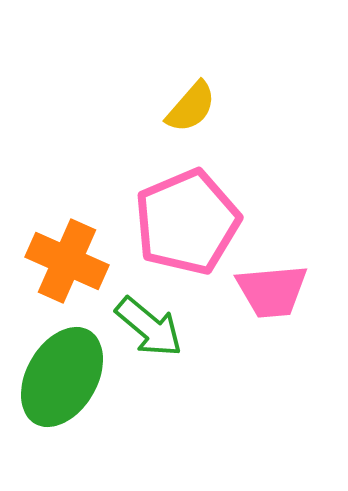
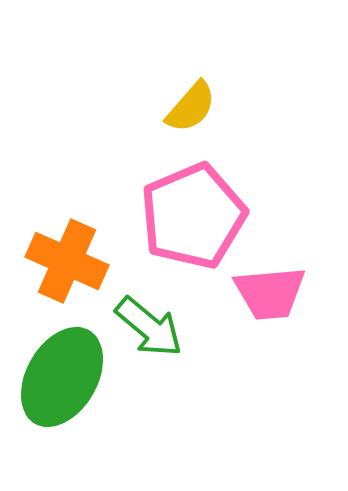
pink pentagon: moved 6 px right, 6 px up
pink trapezoid: moved 2 px left, 2 px down
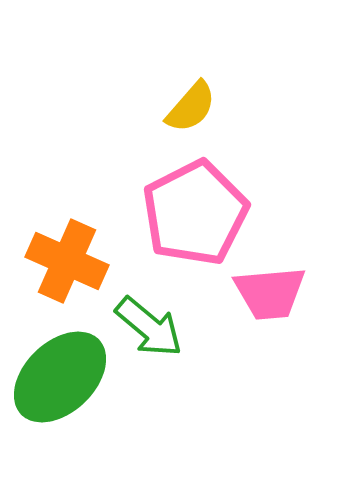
pink pentagon: moved 2 px right, 3 px up; rotated 4 degrees counterclockwise
green ellipse: moved 2 px left; rotated 16 degrees clockwise
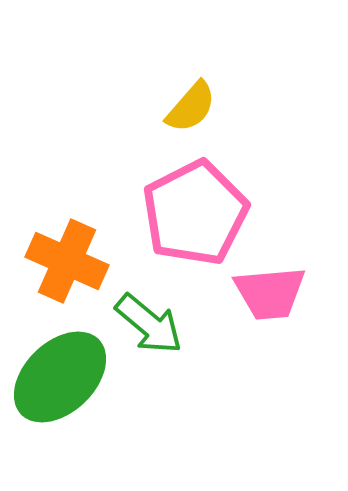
green arrow: moved 3 px up
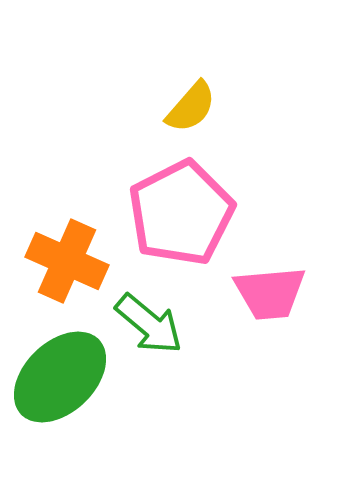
pink pentagon: moved 14 px left
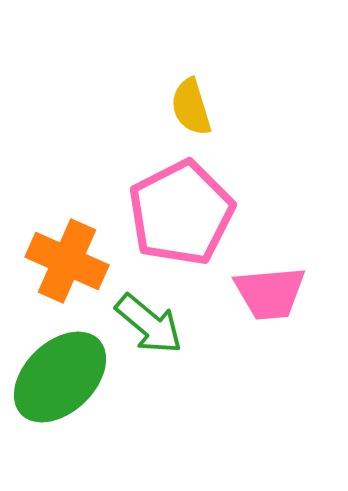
yellow semicircle: rotated 122 degrees clockwise
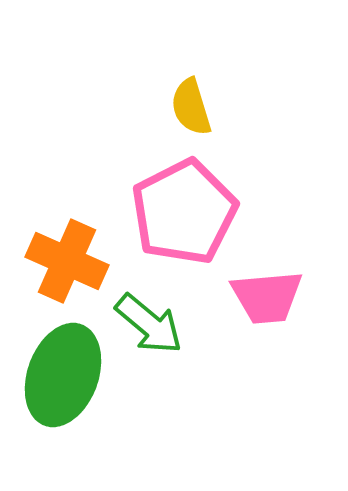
pink pentagon: moved 3 px right, 1 px up
pink trapezoid: moved 3 px left, 4 px down
green ellipse: moved 3 px right, 2 px up; rotated 26 degrees counterclockwise
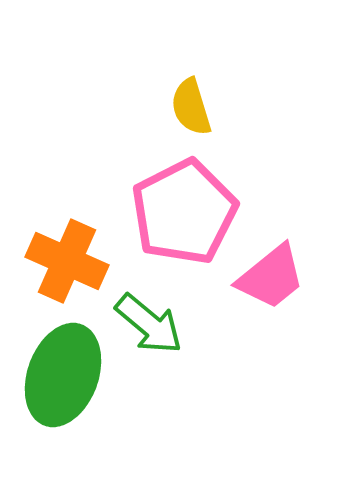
pink trapezoid: moved 4 px right, 20 px up; rotated 34 degrees counterclockwise
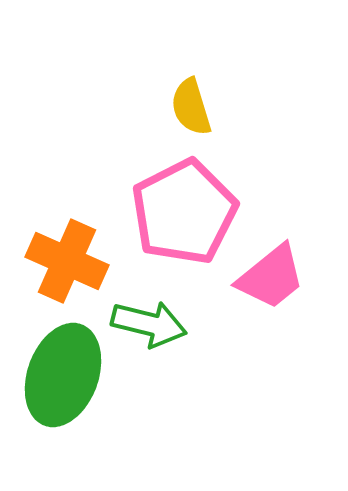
green arrow: rotated 26 degrees counterclockwise
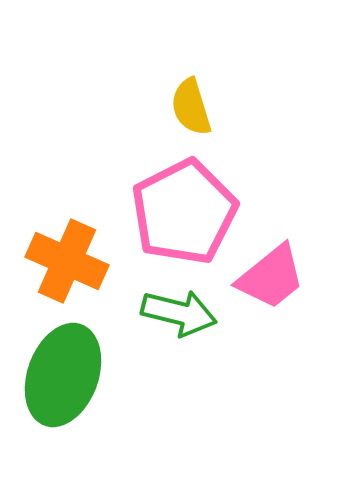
green arrow: moved 30 px right, 11 px up
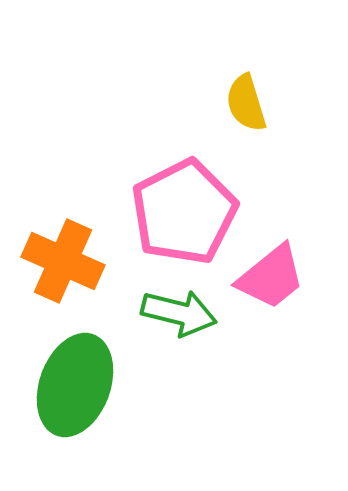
yellow semicircle: moved 55 px right, 4 px up
orange cross: moved 4 px left
green ellipse: moved 12 px right, 10 px down
